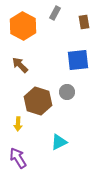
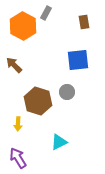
gray rectangle: moved 9 px left
brown arrow: moved 6 px left
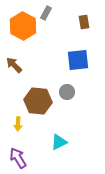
brown hexagon: rotated 12 degrees counterclockwise
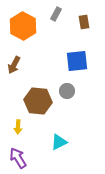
gray rectangle: moved 10 px right, 1 px down
blue square: moved 1 px left, 1 px down
brown arrow: rotated 108 degrees counterclockwise
gray circle: moved 1 px up
yellow arrow: moved 3 px down
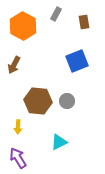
blue square: rotated 15 degrees counterclockwise
gray circle: moved 10 px down
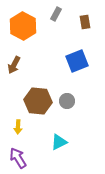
brown rectangle: moved 1 px right
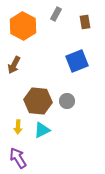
cyan triangle: moved 17 px left, 12 px up
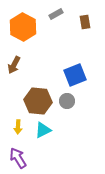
gray rectangle: rotated 32 degrees clockwise
orange hexagon: moved 1 px down
blue square: moved 2 px left, 14 px down
cyan triangle: moved 1 px right
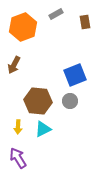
orange hexagon: rotated 12 degrees clockwise
gray circle: moved 3 px right
cyan triangle: moved 1 px up
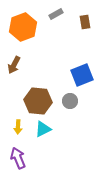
blue square: moved 7 px right
purple arrow: rotated 10 degrees clockwise
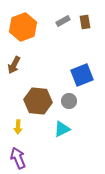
gray rectangle: moved 7 px right, 7 px down
gray circle: moved 1 px left
cyan triangle: moved 19 px right
